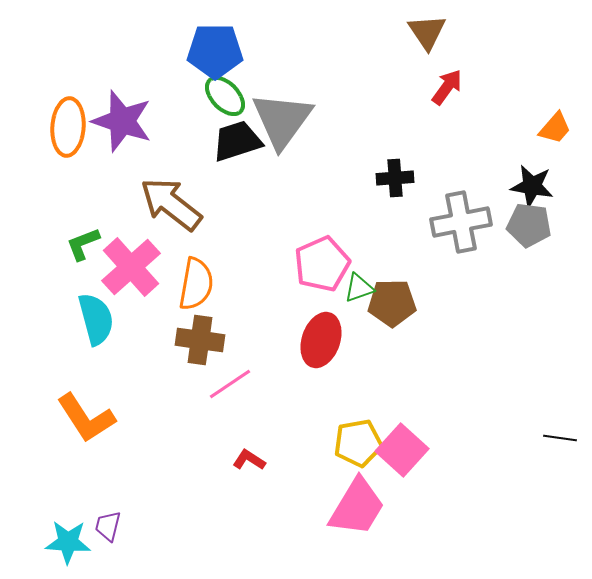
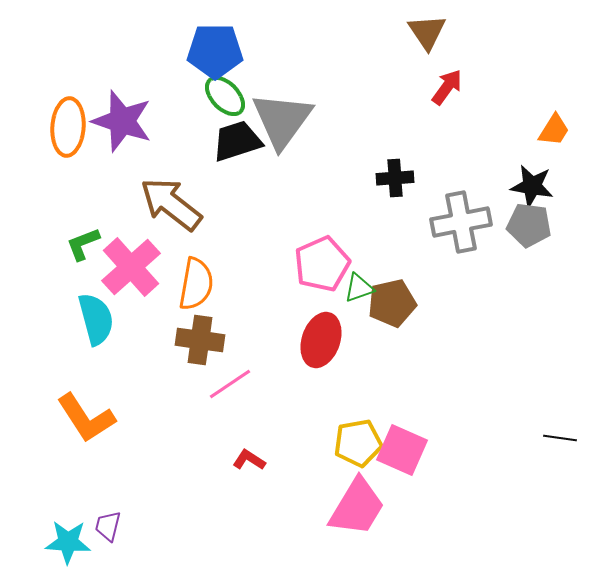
orange trapezoid: moved 1 px left, 2 px down; rotated 9 degrees counterclockwise
brown pentagon: rotated 12 degrees counterclockwise
pink square: rotated 18 degrees counterclockwise
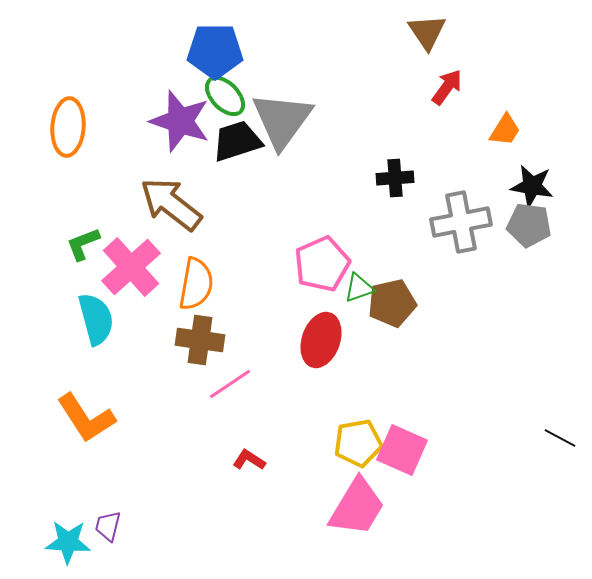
purple star: moved 58 px right
orange trapezoid: moved 49 px left
black line: rotated 20 degrees clockwise
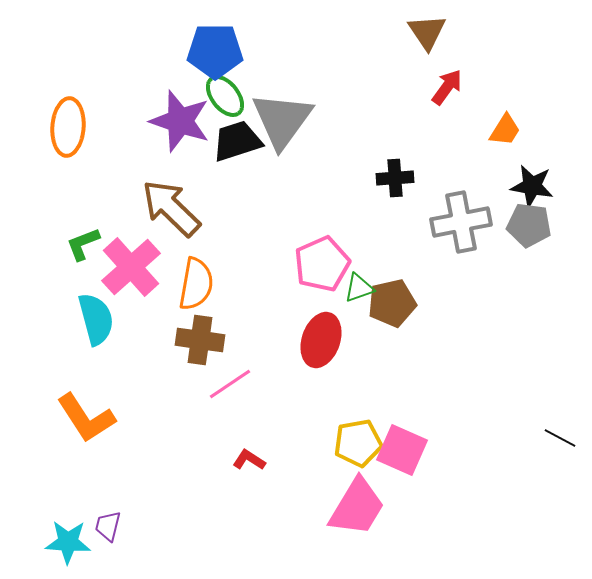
green ellipse: rotated 6 degrees clockwise
brown arrow: moved 4 px down; rotated 6 degrees clockwise
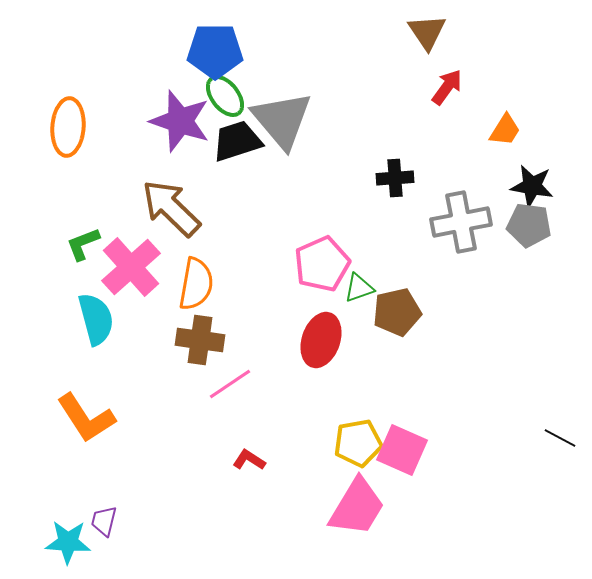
gray triangle: rotated 16 degrees counterclockwise
brown pentagon: moved 5 px right, 9 px down
purple trapezoid: moved 4 px left, 5 px up
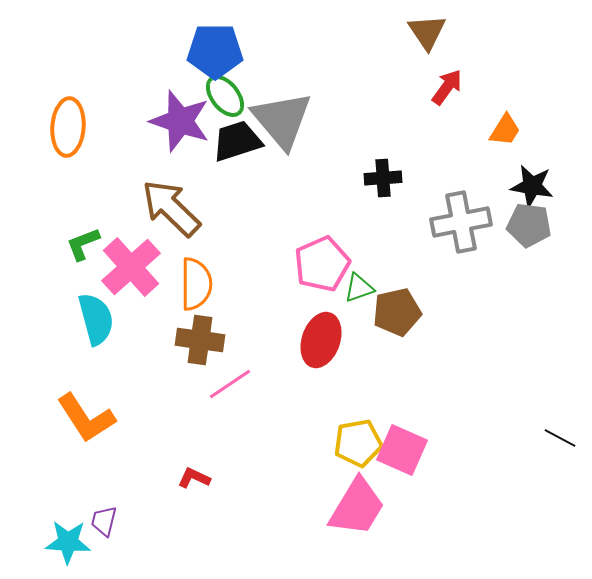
black cross: moved 12 px left
orange semicircle: rotated 10 degrees counterclockwise
red L-shape: moved 55 px left, 18 px down; rotated 8 degrees counterclockwise
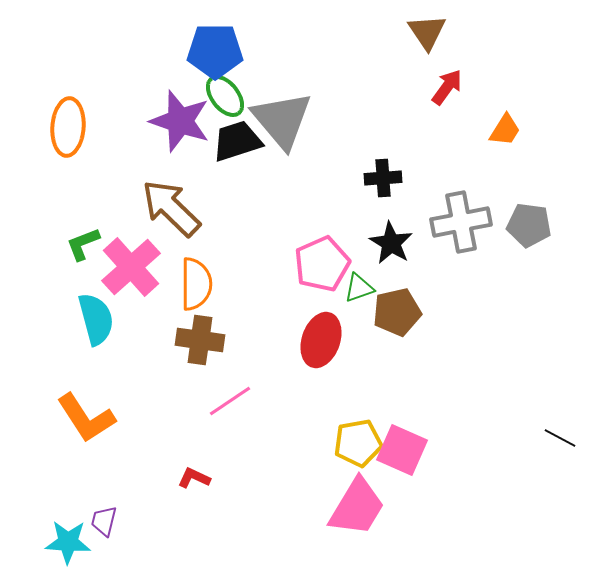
black star: moved 141 px left, 57 px down; rotated 21 degrees clockwise
pink line: moved 17 px down
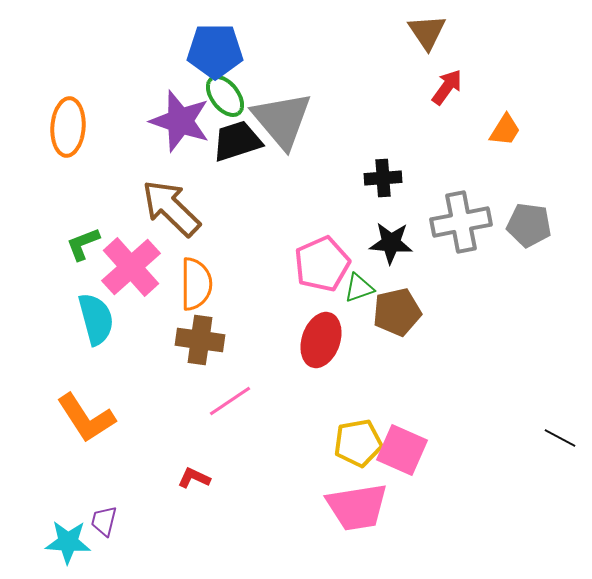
black star: rotated 27 degrees counterclockwise
pink trapezoid: rotated 50 degrees clockwise
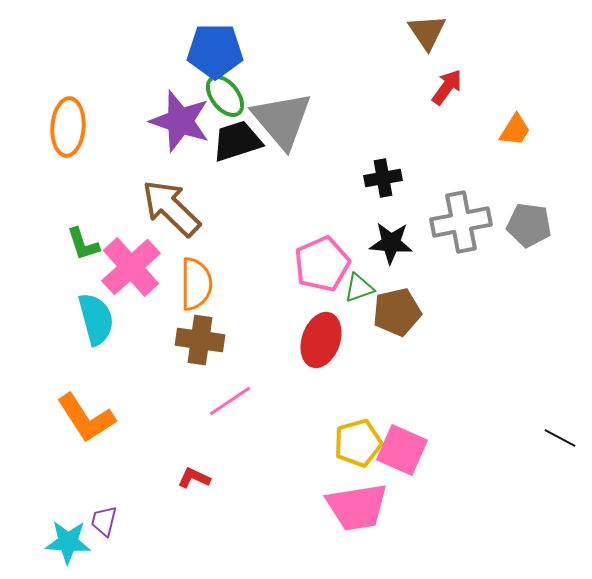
orange trapezoid: moved 10 px right
black cross: rotated 6 degrees counterclockwise
green L-shape: rotated 87 degrees counterclockwise
yellow pentagon: rotated 6 degrees counterclockwise
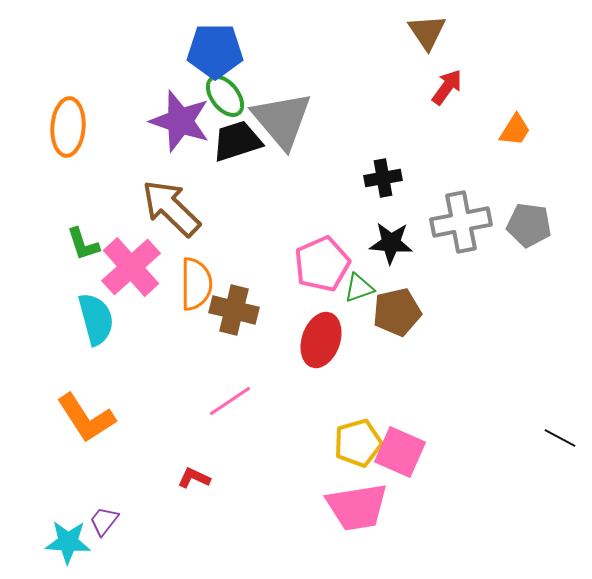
brown cross: moved 34 px right, 30 px up; rotated 6 degrees clockwise
pink square: moved 2 px left, 2 px down
purple trapezoid: rotated 24 degrees clockwise
